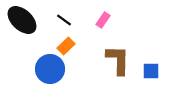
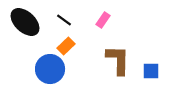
black ellipse: moved 3 px right, 2 px down
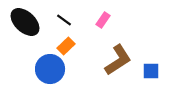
brown L-shape: rotated 56 degrees clockwise
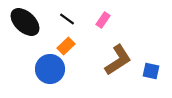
black line: moved 3 px right, 1 px up
blue square: rotated 12 degrees clockwise
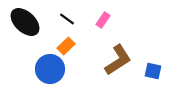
blue square: moved 2 px right
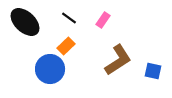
black line: moved 2 px right, 1 px up
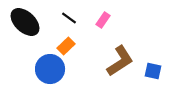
brown L-shape: moved 2 px right, 1 px down
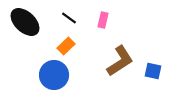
pink rectangle: rotated 21 degrees counterclockwise
blue circle: moved 4 px right, 6 px down
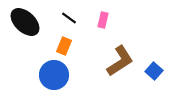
orange rectangle: moved 2 px left; rotated 24 degrees counterclockwise
blue square: moved 1 px right; rotated 30 degrees clockwise
